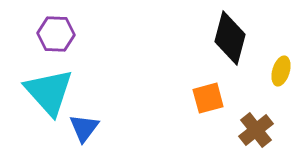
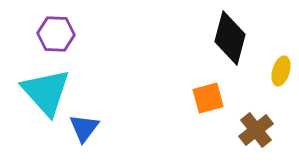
cyan triangle: moved 3 px left
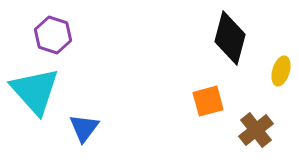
purple hexagon: moved 3 px left, 1 px down; rotated 15 degrees clockwise
cyan triangle: moved 11 px left, 1 px up
orange square: moved 3 px down
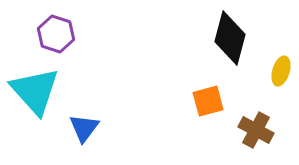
purple hexagon: moved 3 px right, 1 px up
brown cross: rotated 24 degrees counterclockwise
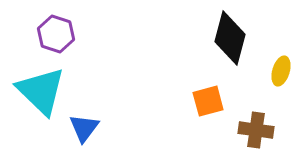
cyan triangle: moved 6 px right; rotated 4 degrees counterclockwise
brown cross: rotated 20 degrees counterclockwise
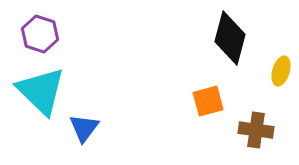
purple hexagon: moved 16 px left
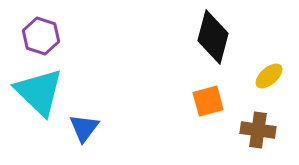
purple hexagon: moved 1 px right, 2 px down
black diamond: moved 17 px left, 1 px up
yellow ellipse: moved 12 px left, 5 px down; rotated 32 degrees clockwise
cyan triangle: moved 2 px left, 1 px down
brown cross: moved 2 px right
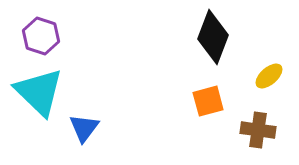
black diamond: rotated 6 degrees clockwise
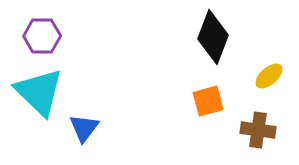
purple hexagon: moved 1 px right; rotated 18 degrees counterclockwise
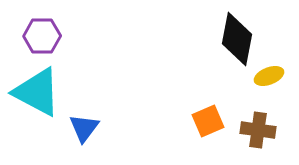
black diamond: moved 24 px right, 2 px down; rotated 10 degrees counterclockwise
yellow ellipse: rotated 20 degrees clockwise
cyan triangle: moved 2 px left; rotated 16 degrees counterclockwise
orange square: moved 20 px down; rotated 8 degrees counterclockwise
